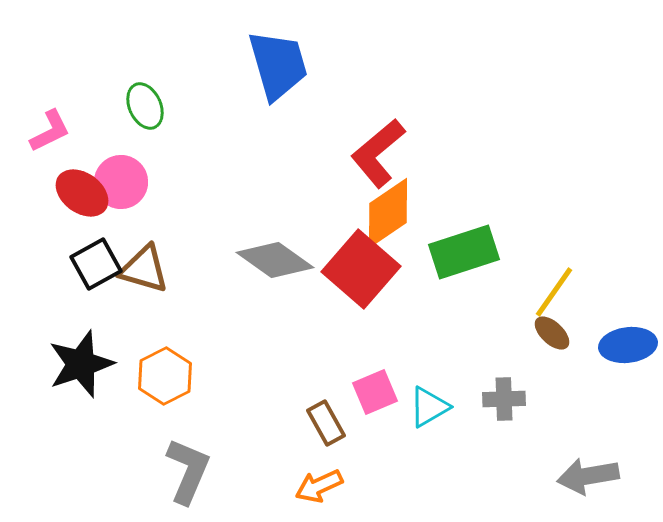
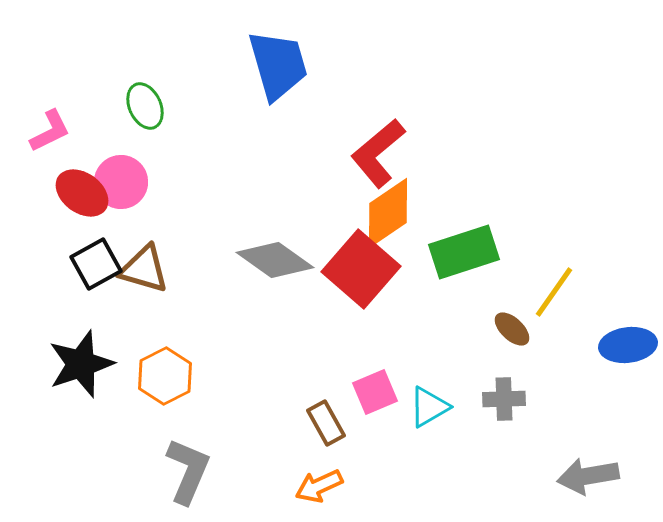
brown ellipse: moved 40 px left, 4 px up
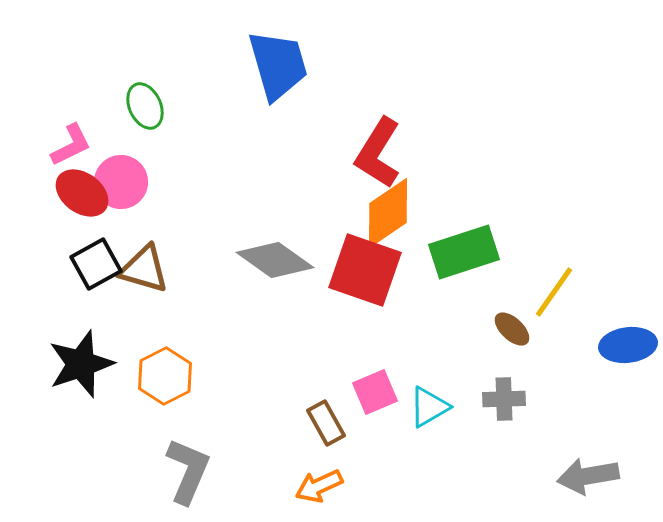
pink L-shape: moved 21 px right, 14 px down
red L-shape: rotated 18 degrees counterclockwise
red square: moved 4 px right, 1 px down; rotated 22 degrees counterclockwise
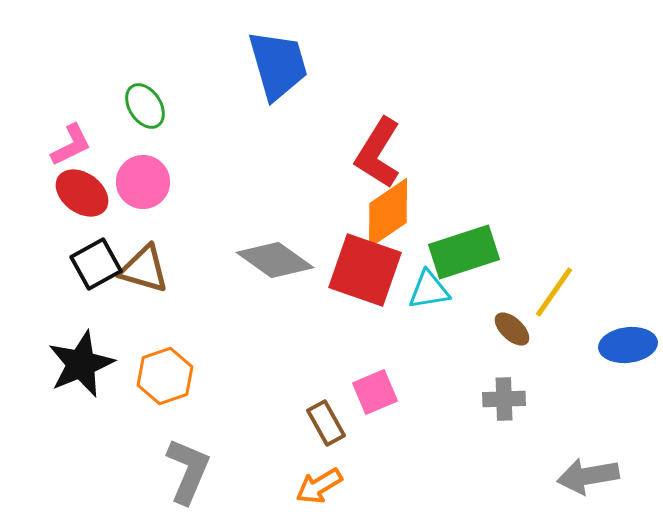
green ellipse: rotated 9 degrees counterclockwise
pink circle: moved 22 px right
black star: rotated 4 degrees counterclockwise
orange hexagon: rotated 8 degrees clockwise
cyan triangle: moved 117 px up; rotated 21 degrees clockwise
orange arrow: rotated 6 degrees counterclockwise
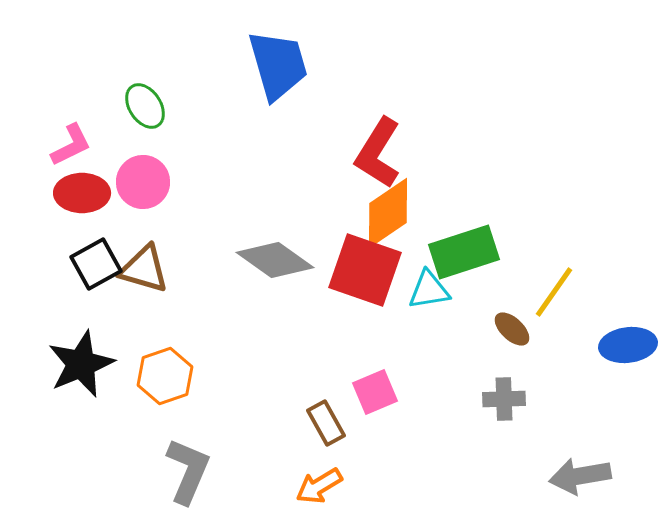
red ellipse: rotated 36 degrees counterclockwise
gray arrow: moved 8 px left
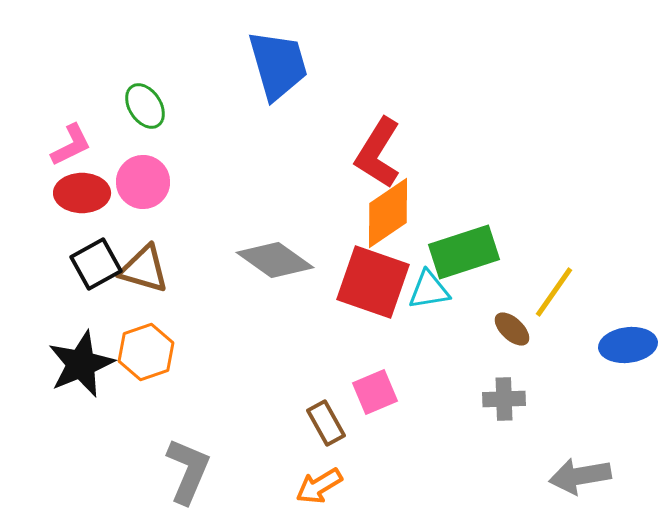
red square: moved 8 px right, 12 px down
orange hexagon: moved 19 px left, 24 px up
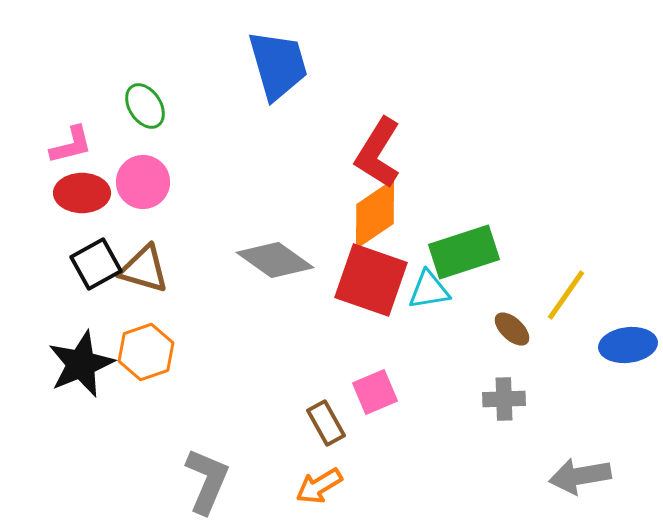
pink L-shape: rotated 12 degrees clockwise
orange diamond: moved 13 px left, 1 px down
red square: moved 2 px left, 2 px up
yellow line: moved 12 px right, 3 px down
gray L-shape: moved 19 px right, 10 px down
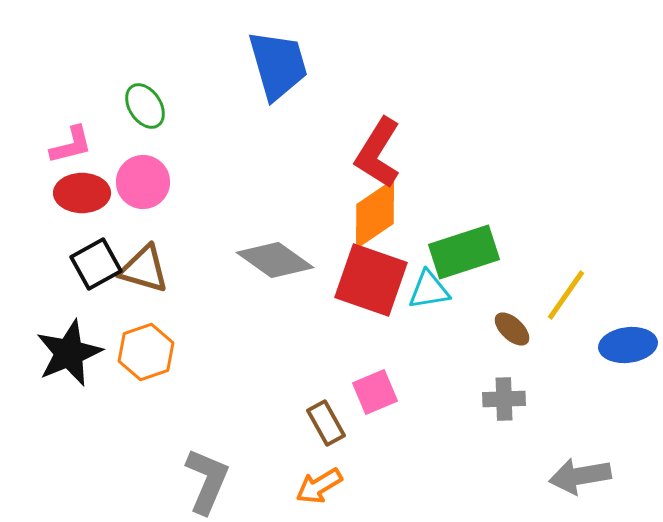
black star: moved 12 px left, 11 px up
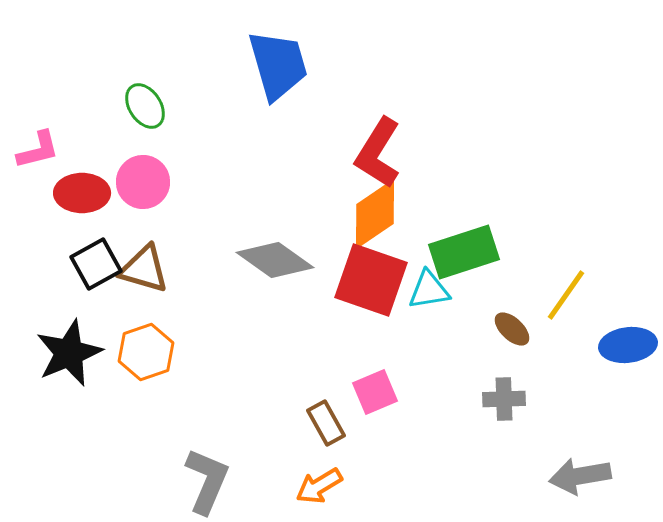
pink L-shape: moved 33 px left, 5 px down
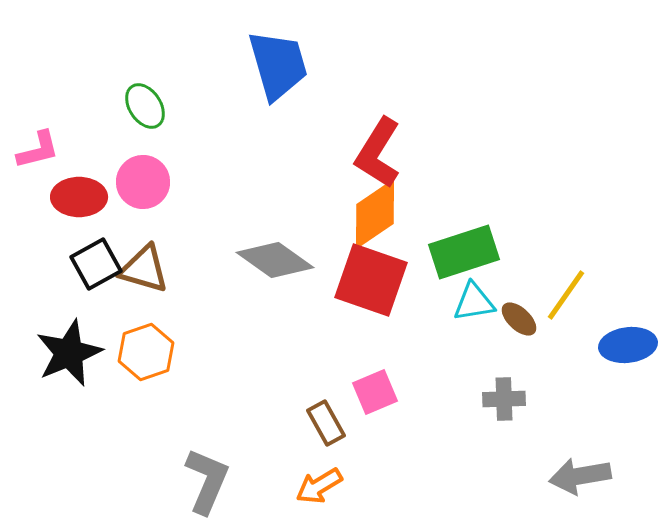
red ellipse: moved 3 px left, 4 px down
cyan triangle: moved 45 px right, 12 px down
brown ellipse: moved 7 px right, 10 px up
